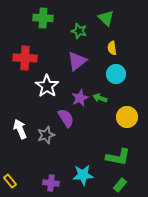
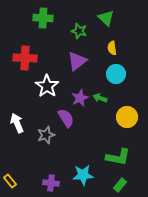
white arrow: moved 3 px left, 6 px up
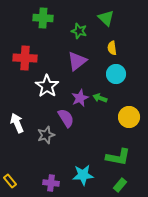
yellow circle: moved 2 px right
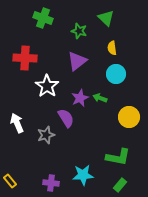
green cross: rotated 18 degrees clockwise
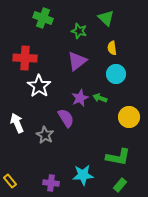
white star: moved 8 px left
gray star: moved 1 px left; rotated 24 degrees counterclockwise
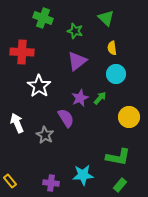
green star: moved 4 px left
red cross: moved 3 px left, 6 px up
green arrow: rotated 112 degrees clockwise
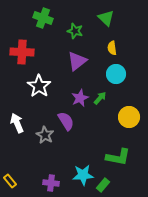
purple semicircle: moved 3 px down
green rectangle: moved 17 px left
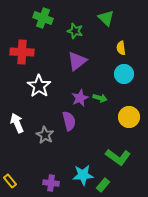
yellow semicircle: moved 9 px right
cyan circle: moved 8 px right
green arrow: rotated 64 degrees clockwise
purple semicircle: moved 3 px right; rotated 18 degrees clockwise
green L-shape: rotated 25 degrees clockwise
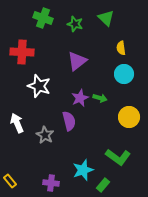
green star: moved 7 px up
white star: rotated 15 degrees counterclockwise
cyan star: moved 5 px up; rotated 15 degrees counterclockwise
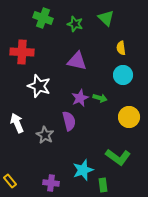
purple triangle: rotated 50 degrees clockwise
cyan circle: moved 1 px left, 1 px down
green rectangle: rotated 48 degrees counterclockwise
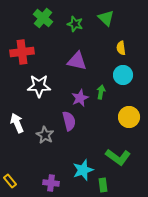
green cross: rotated 18 degrees clockwise
red cross: rotated 10 degrees counterclockwise
white star: rotated 20 degrees counterclockwise
green arrow: moved 1 px right, 6 px up; rotated 96 degrees counterclockwise
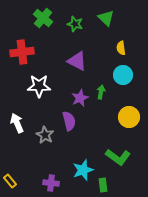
purple triangle: rotated 15 degrees clockwise
